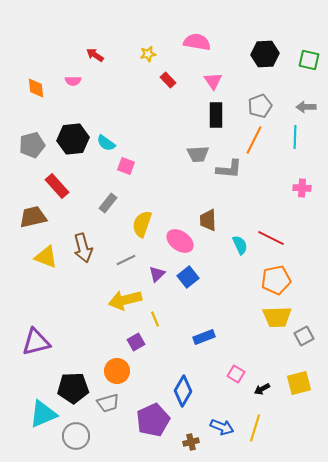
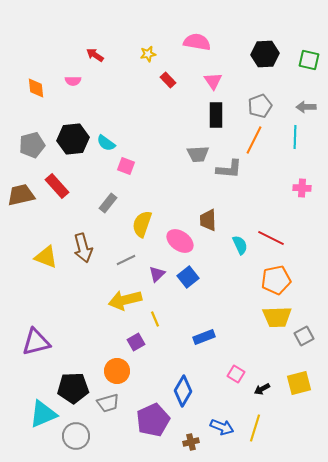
brown trapezoid at (33, 217): moved 12 px left, 22 px up
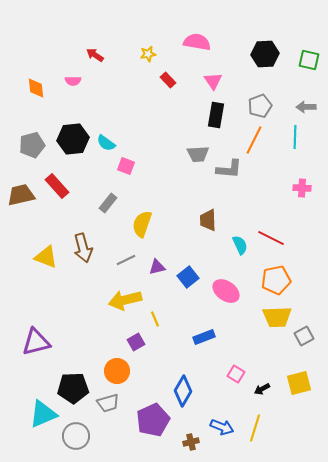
black rectangle at (216, 115): rotated 10 degrees clockwise
pink ellipse at (180, 241): moved 46 px right, 50 px down
purple triangle at (157, 274): moved 7 px up; rotated 30 degrees clockwise
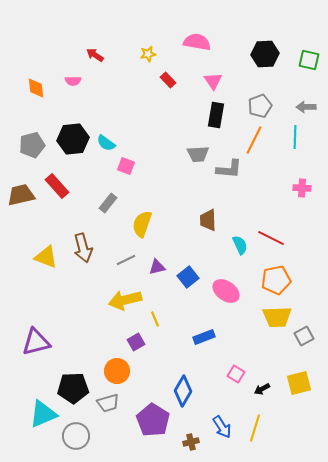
purple pentagon at (153, 420): rotated 16 degrees counterclockwise
blue arrow at (222, 427): rotated 35 degrees clockwise
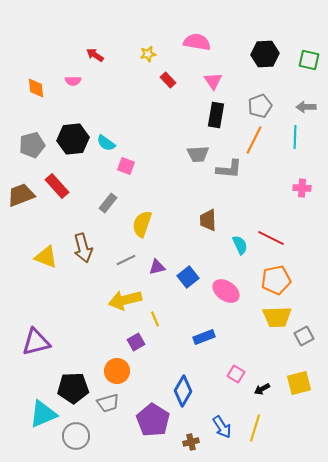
brown trapezoid at (21, 195): rotated 8 degrees counterclockwise
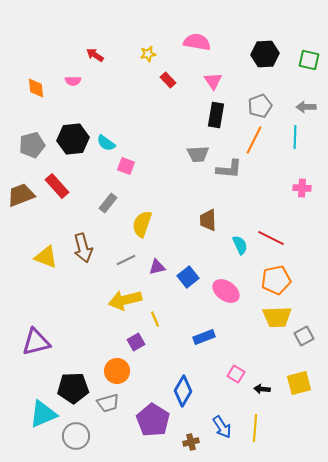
black arrow at (262, 389): rotated 35 degrees clockwise
yellow line at (255, 428): rotated 12 degrees counterclockwise
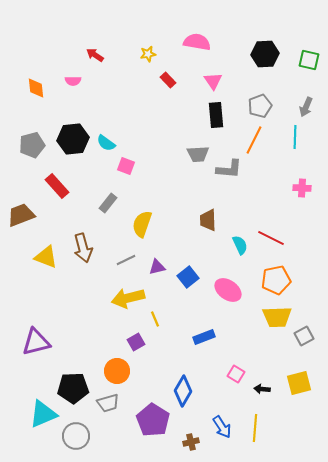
gray arrow at (306, 107): rotated 66 degrees counterclockwise
black rectangle at (216, 115): rotated 15 degrees counterclockwise
brown trapezoid at (21, 195): moved 20 px down
pink ellipse at (226, 291): moved 2 px right, 1 px up
yellow arrow at (125, 300): moved 3 px right, 2 px up
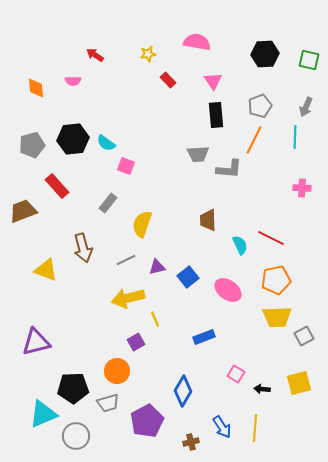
brown trapezoid at (21, 215): moved 2 px right, 4 px up
yellow triangle at (46, 257): moved 13 px down
purple pentagon at (153, 420): moved 6 px left, 1 px down; rotated 12 degrees clockwise
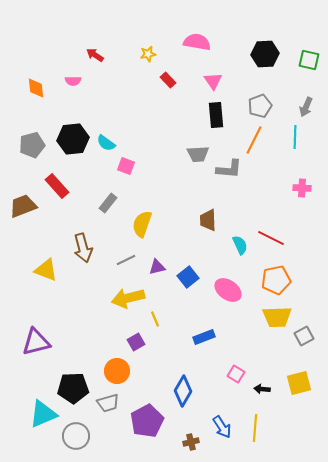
brown trapezoid at (23, 211): moved 5 px up
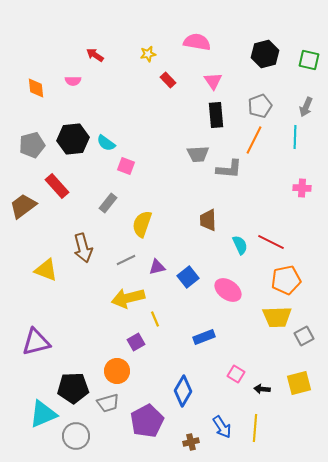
black hexagon at (265, 54): rotated 12 degrees counterclockwise
brown trapezoid at (23, 206): rotated 16 degrees counterclockwise
red line at (271, 238): moved 4 px down
orange pentagon at (276, 280): moved 10 px right
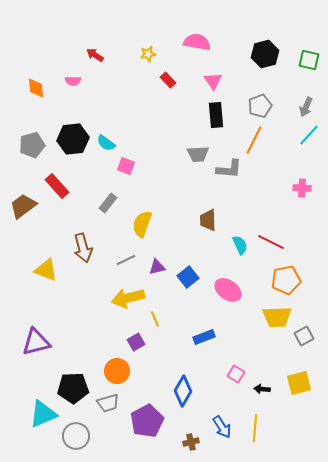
cyan line at (295, 137): moved 14 px right, 2 px up; rotated 40 degrees clockwise
